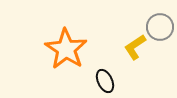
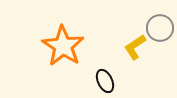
gray circle: moved 1 px down
orange star: moved 3 px left, 3 px up
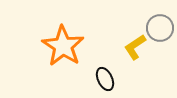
black ellipse: moved 2 px up
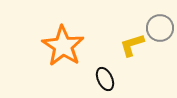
yellow L-shape: moved 3 px left, 2 px up; rotated 16 degrees clockwise
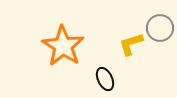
yellow L-shape: moved 1 px left, 1 px up
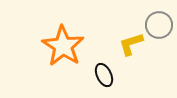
gray circle: moved 1 px left, 3 px up
black ellipse: moved 1 px left, 4 px up
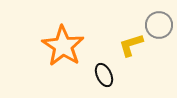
yellow L-shape: moved 1 px down
